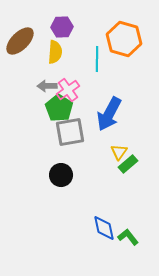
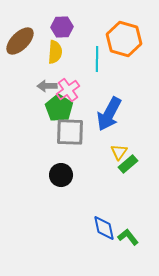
gray square: rotated 12 degrees clockwise
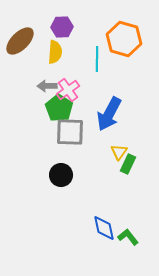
green rectangle: rotated 24 degrees counterclockwise
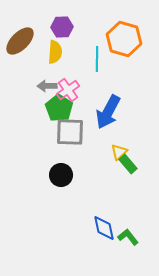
blue arrow: moved 1 px left, 2 px up
yellow triangle: rotated 12 degrees clockwise
green rectangle: rotated 66 degrees counterclockwise
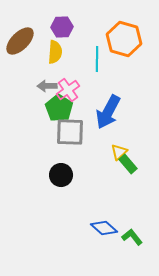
blue diamond: rotated 36 degrees counterclockwise
green L-shape: moved 4 px right
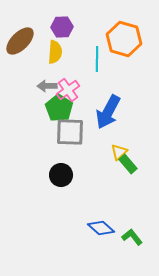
blue diamond: moved 3 px left
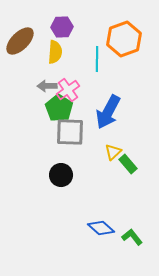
orange hexagon: rotated 24 degrees clockwise
yellow triangle: moved 6 px left
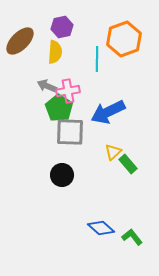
purple hexagon: rotated 10 degrees counterclockwise
gray arrow: rotated 24 degrees clockwise
pink cross: moved 1 px down; rotated 25 degrees clockwise
blue arrow: rotated 36 degrees clockwise
black circle: moved 1 px right
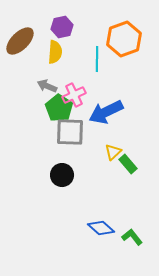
pink cross: moved 6 px right, 4 px down; rotated 15 degrees counterclockwise
blue arrow: moved 2 px left
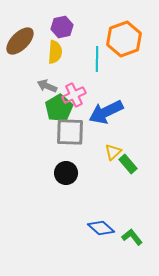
green pentagon: rotated 8 degrees clockwise
black circle: moved 4 px right, 2 px up
